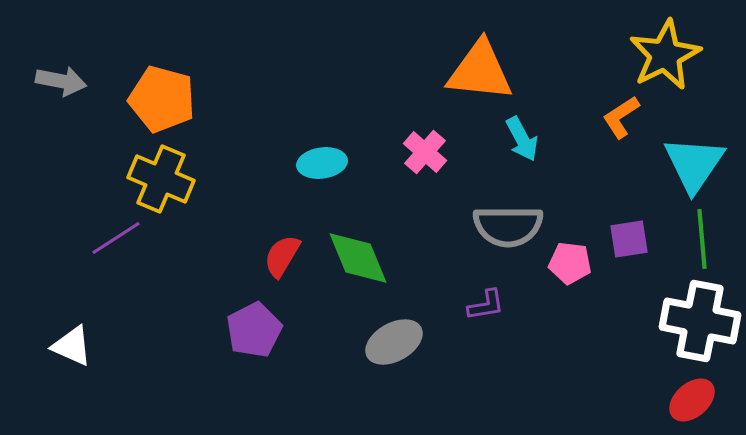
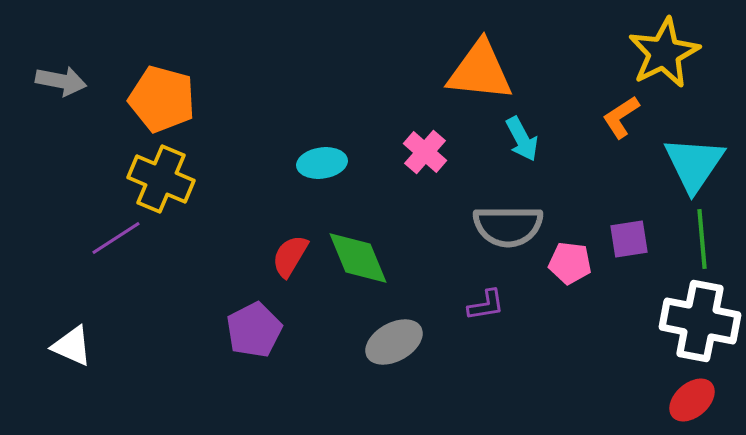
yellow star: moved 1 px left, 2 px up
red semicircle: moved 8 px right
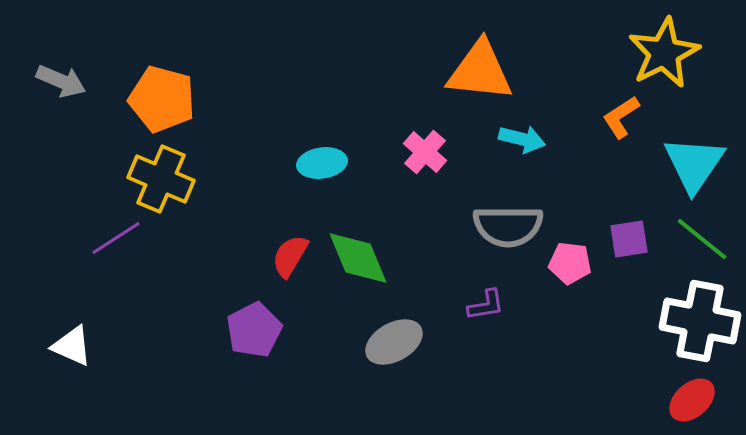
gray arrow: rotated 12 degrees clockwise
cyan arrow: rotated 48 degrees counterclockwise
green line: rotated 46 degrees counterclockwise
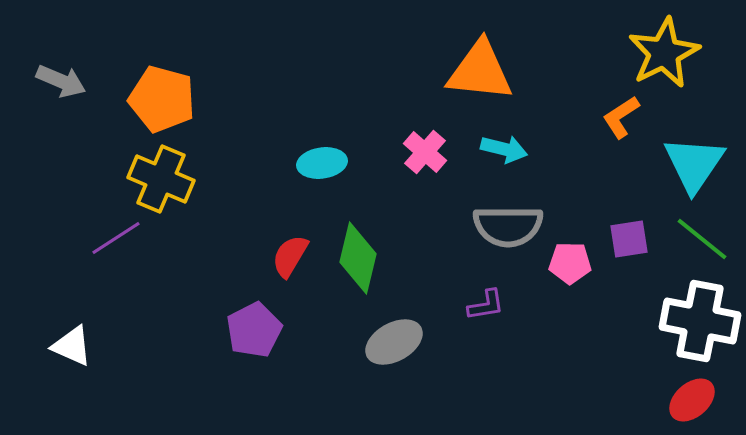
cyan arrow: moved 18 px left, 10 px down
green diamond: rotated 36 degrees clockwise
pink pentagon: rotated 6 degrees counterclockwise
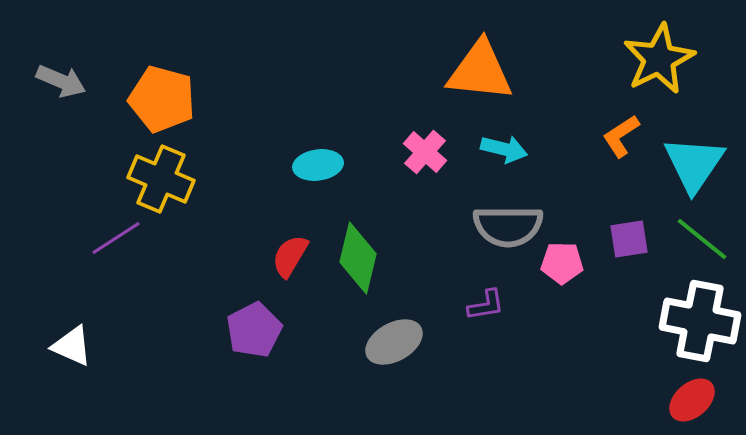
yellow star: moved 5 px left, 6 px down
orange L-shape: moved 19 px down
cyan ellipse: moved 4 px left, 2 px down
pink pentagon: moved 8 px left
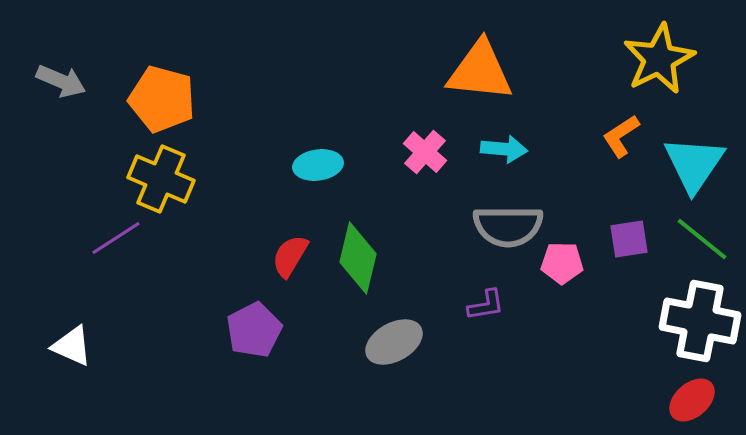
cyan arrow: rotated 9 degrees counterclockwise
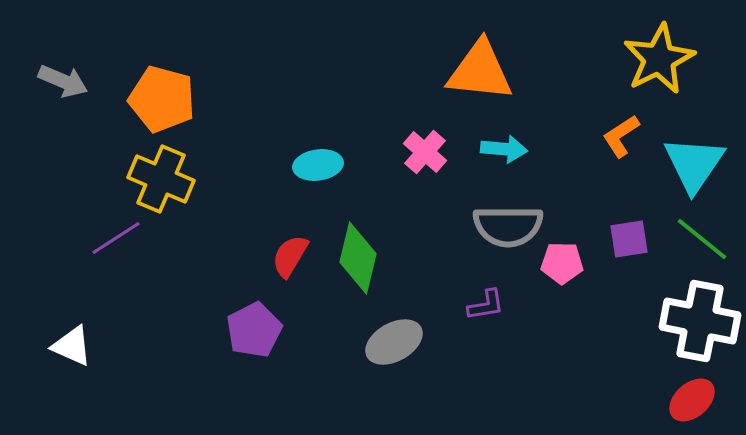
gray arrow: moved 2 px right
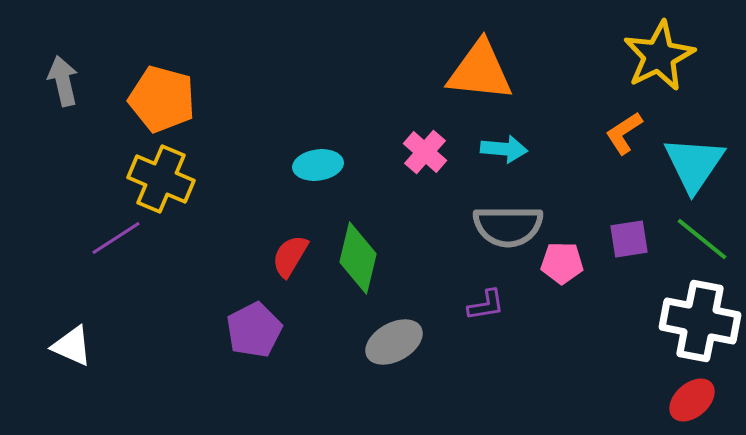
yellow star: moved 3 px up
gray arrow: rotated 126 degrees counterclockwise
orange L-shape: moved 3 px right, 3 px up
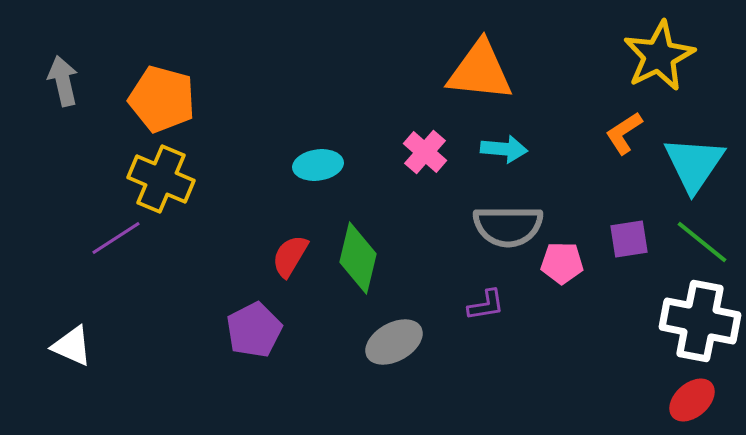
green line: moved 3 px down
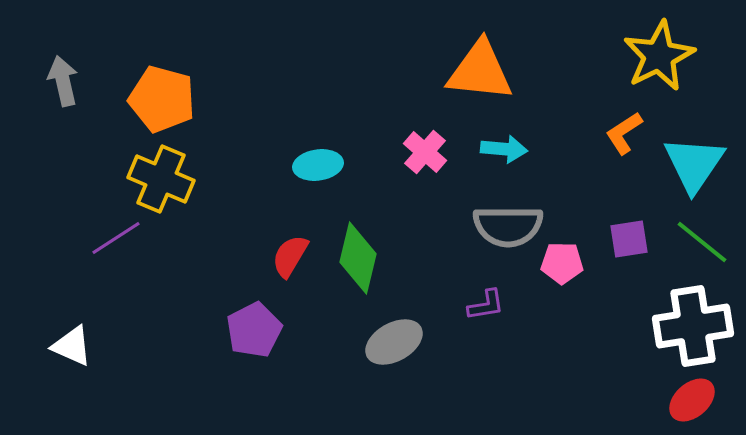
white cross: moved 7 px left, 5 px down; rotated 20 degrees counterclockwise
